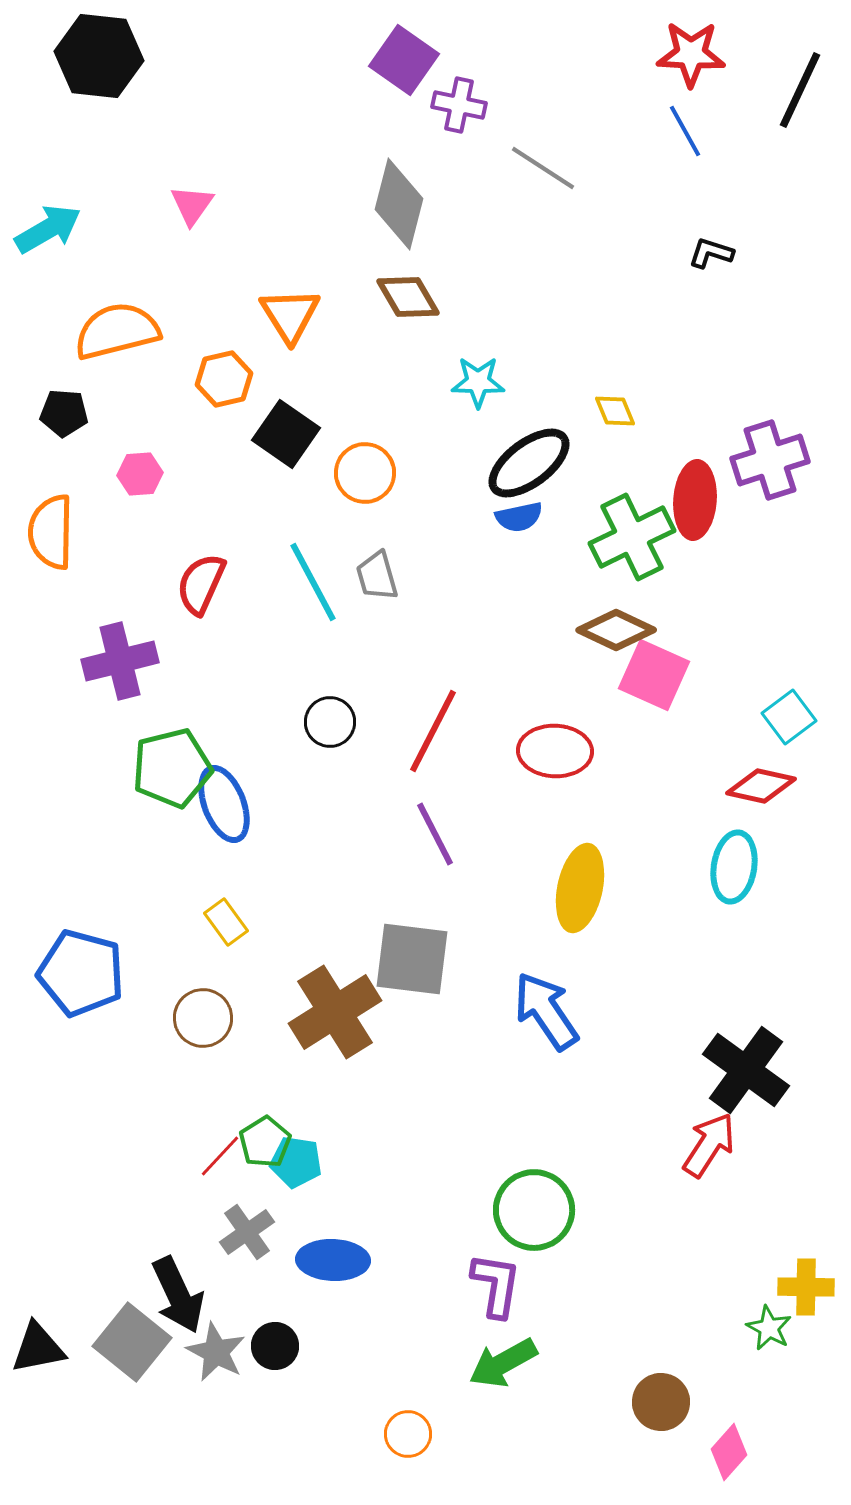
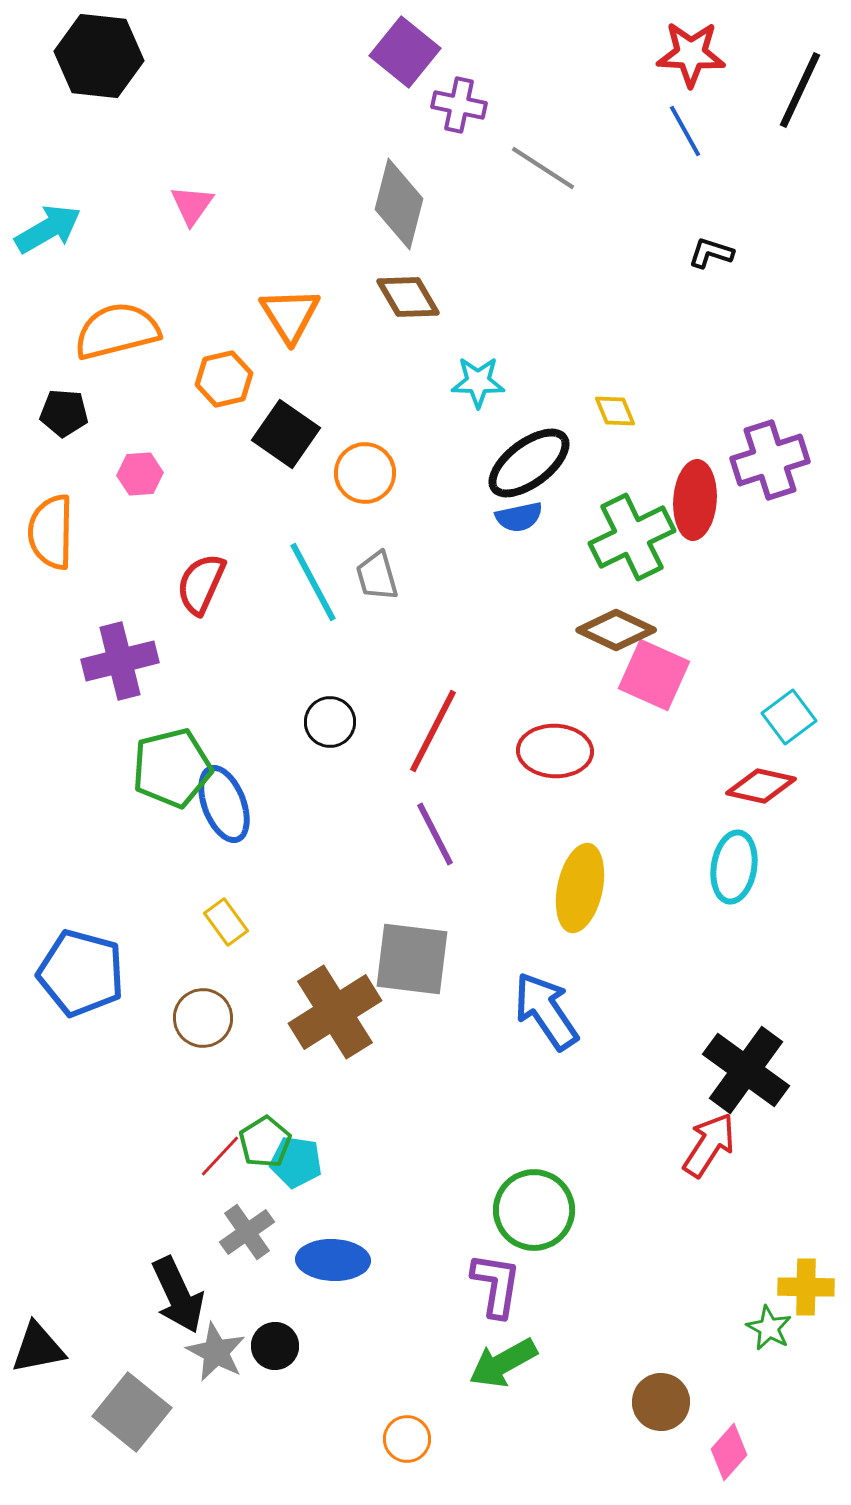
purple square at (404, 60): moved 1 px right, 8 px up; rotated 4 degrees clockwise
gray square at (132, 1342): moved 70 px down
orange circle at (408, 1434): moved 1 px left, 5 px down
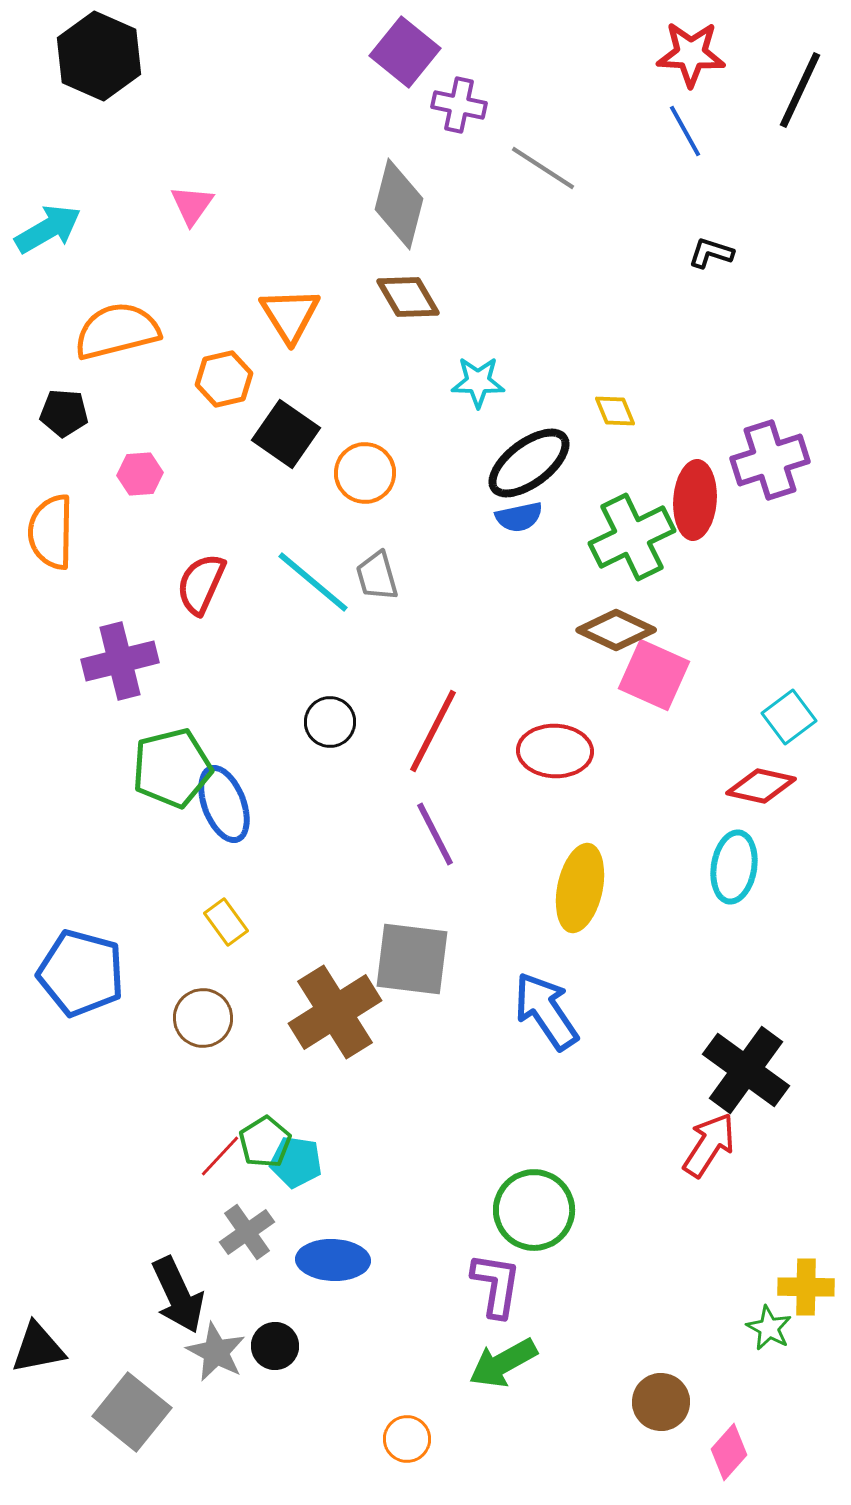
black hexagon at (99, 56): rotated 18 degrees clockwise
cyan line at (313, 582): rotated 22 degrees counterclockwise
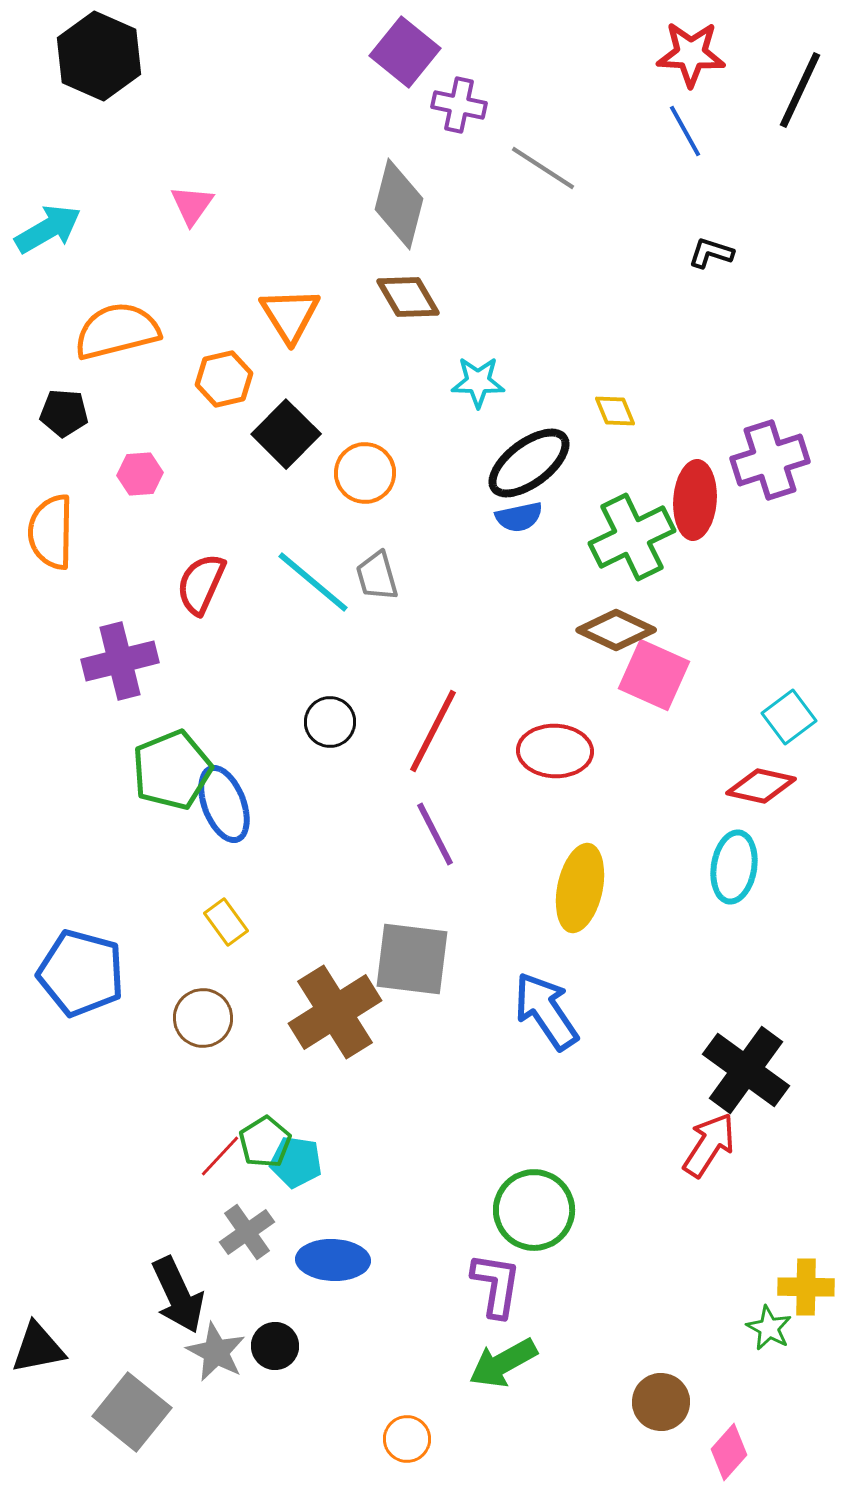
black square at (286, 434): rotated 10 degrees clockwise
green pentagon at (172, 768): moved 2 px down; rotated 8 degrees counterclockwise
